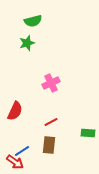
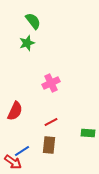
green semicircle: rotated 114 degrees counterclockwise
red arrow: moved 2 px left
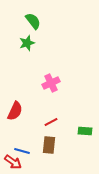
green rectangle: moved 3 px left, 2 px up
blue line: rotated 49 degrees clockwise
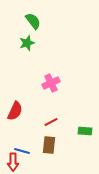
red arrow: rotated 54 degrees clockwise
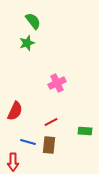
pink cross: moved 6 px right
blue line: moved 6 px right, 9 px up
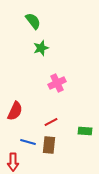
green star: moved 14 px right, 5 px down
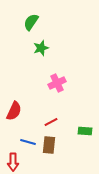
green semicircle: moved 2 px left, 1 px down; rotated 108 degrees counterclockwise
red semicircle: moved 1 px left
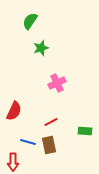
green semicircle: moved 1 px left, 1 px up
brown rectangle: rotated 18 degrees counterclockwise
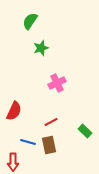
green rectangle: rotated 40 degrees clockwise
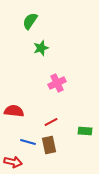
red semicircle: rotated 108 degrees counterclockwise
green rectangle: rotated 40 degrees counterclockwise
red arrow: rotated 78 degrees counterclockwise
